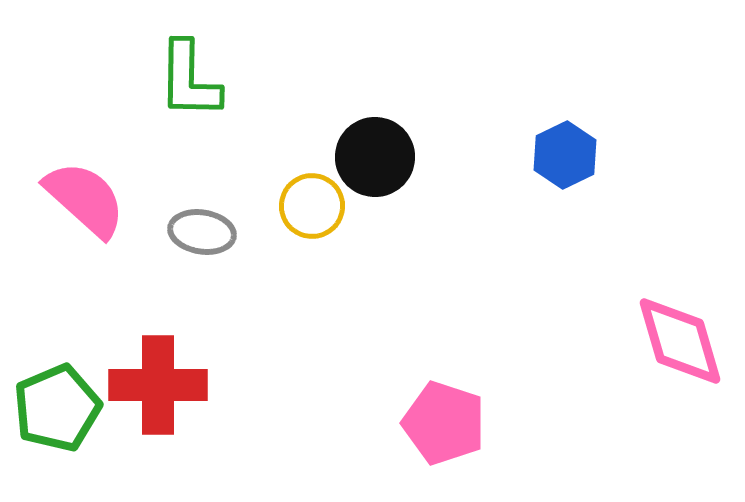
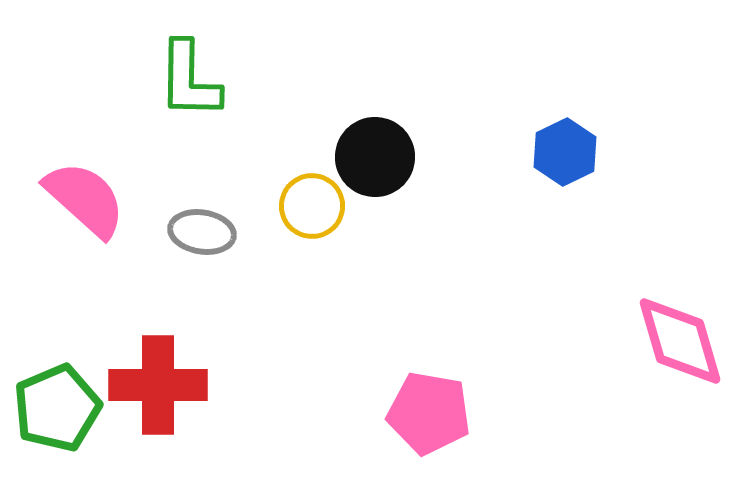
blue hexagon: moved 3 px up
pink pentagon: moved 15 px left, 10 px up; rotated 8 degrees counterclockwise
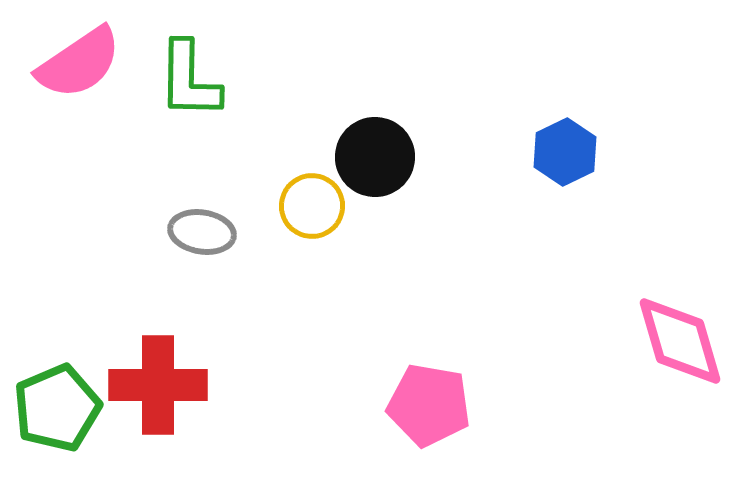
pink semicircle: moved 6 px left, 136 px up; rotated 104 degrees clockwise
pink pentagon: moved 8 px up
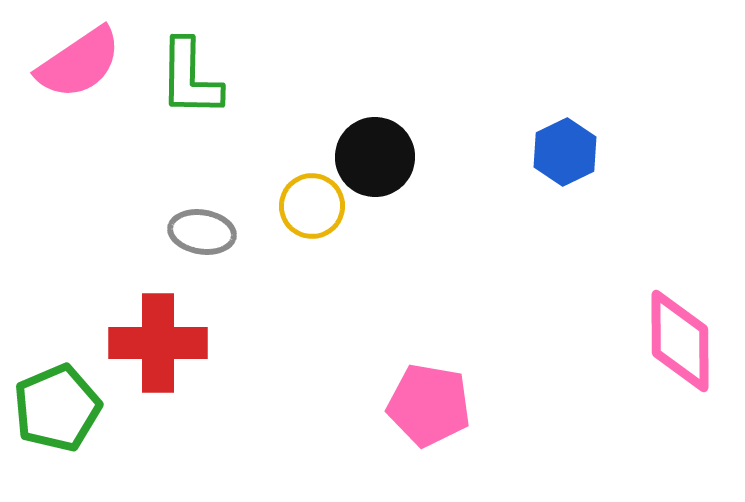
green L-shape: moved 1 px right, 2 px up
pink diamond: rotated 16 degrees clockwise
red cross: moved 42 px up
